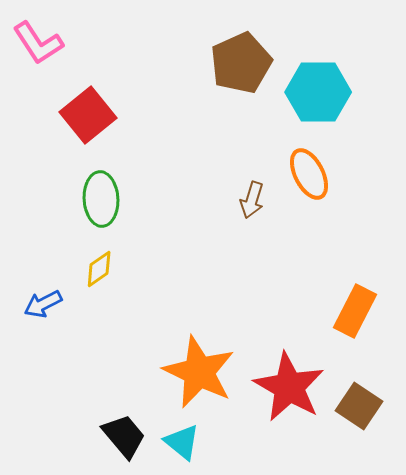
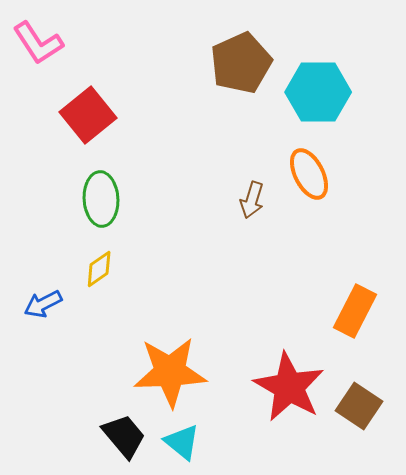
orange star: moved 29 px left; rotated 28 degrees counterclockwise
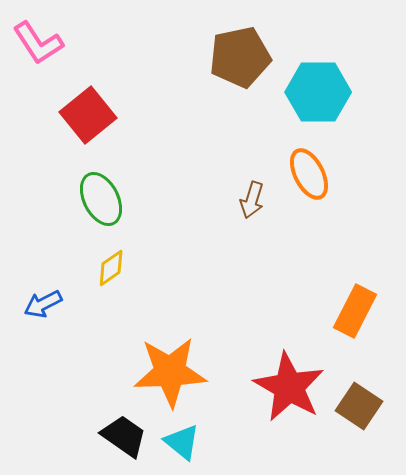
brown pentagon: moved 1 px left, 6 px up; rotated 12 degrees clockwise
green ellipse: rotated 24 degrees counterclockwise
yellow diamond: moved 12 px right, 1 px up
black trapezoid: rotated 15 degrees counterclockwise
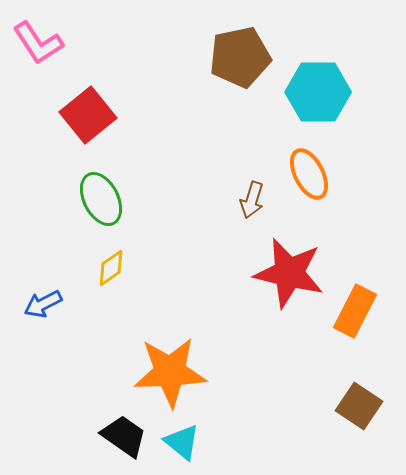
red star: moved 114 px up; rotated 16 degrees counterclockwise
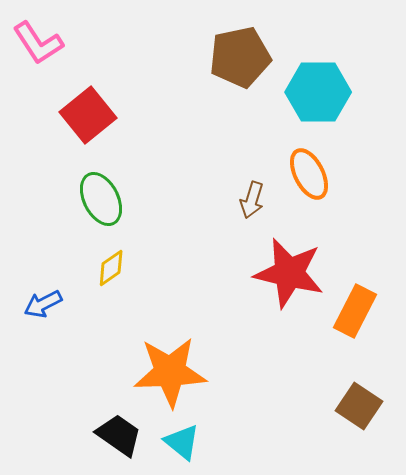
black trapezoid: moved 5 px left, 1 px up
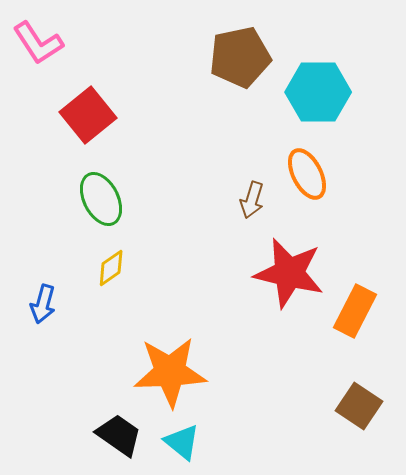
orange ellipse: moved 2 px left
blue arrow: rotated 48 degrees counterclockwise
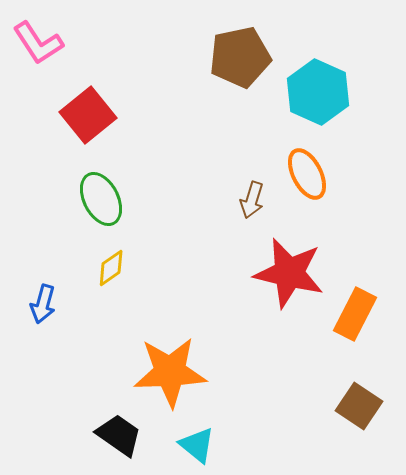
cyan hexagon: rotated 24 degrees clockwise
orange rectangle: moved 3 px down
cyan triangle: moved 15 px right, 3 px down
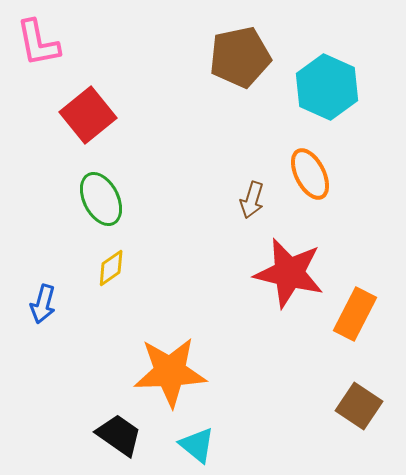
pink L-shape: rotated 22 degrees clockwise
cyan hexagon: moved 9 px right, 5 px up
orange ellipse: moved 3 px right
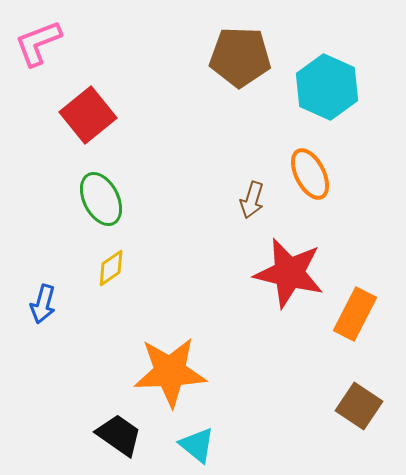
pink L-shape: rotated 80 degrees clockwise
brown pentagon: rotated 14 degrees clockwise
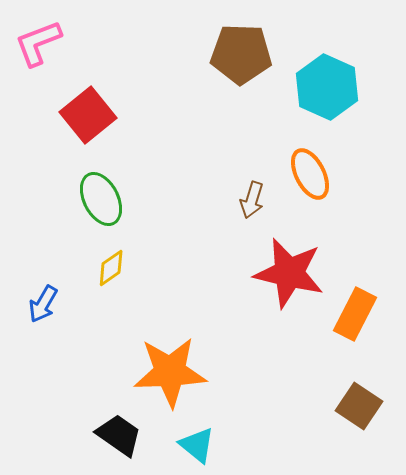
brown pentagon: moved 1 px right, 3 px up
blue arrow: rotated 15 degrees clockwise
